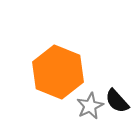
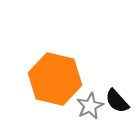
orange hexagon: moved 3 px left, 7 px down; rotated 9 degrees counterclockwise
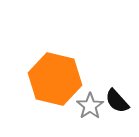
gray star: rotated 8 degrees counterclockwise
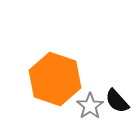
orange hexagon: rotated 6 degrees clockwise
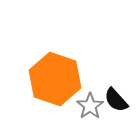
black semicircle: moved 1 px left, 1 px up
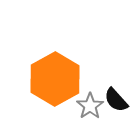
orange hexagon: rotated 12 degrees clockwise
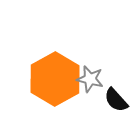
gray star: moved 27 px up; rotated 24 degrees counterclockwise
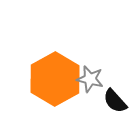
black semicircle: moved 1 px left, 1 px down
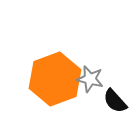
orange hexagon: rotated 9 degrees clockwise
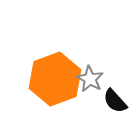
gray star: rotated 16 degrees clockwise
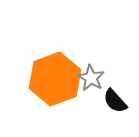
gray star: moved 1 px right, 1 px up
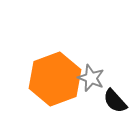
gray star: rotated 8 degrees counterclockwise
